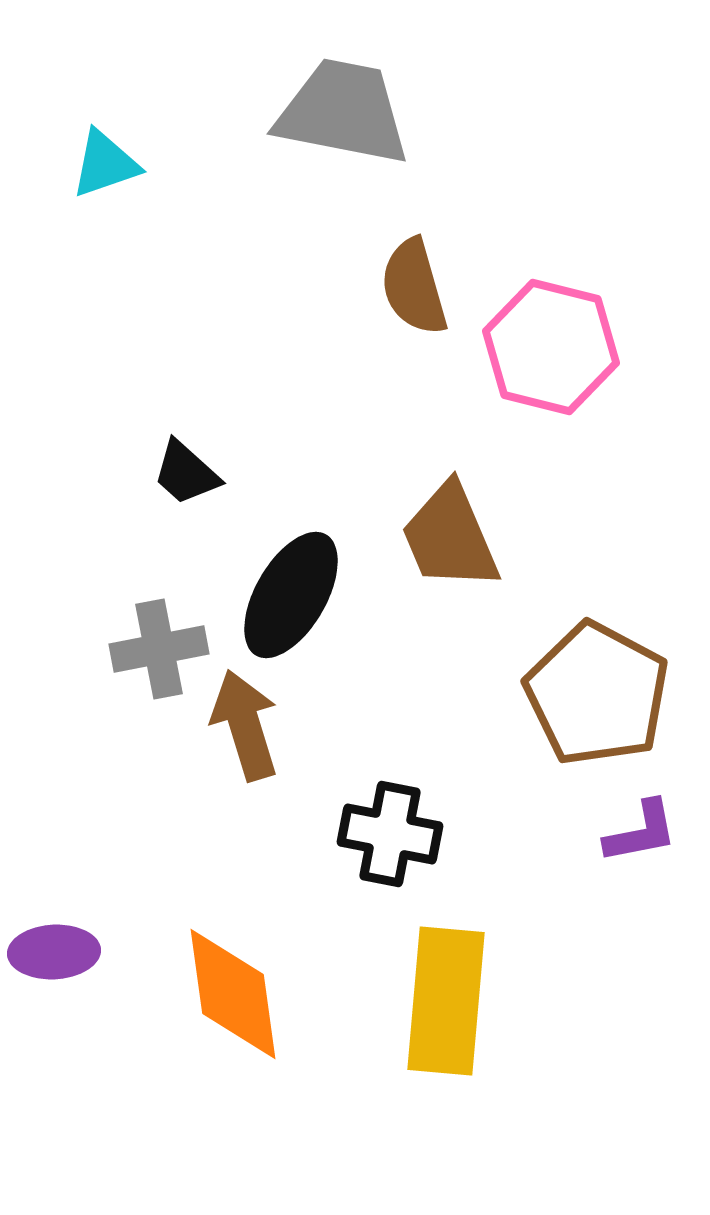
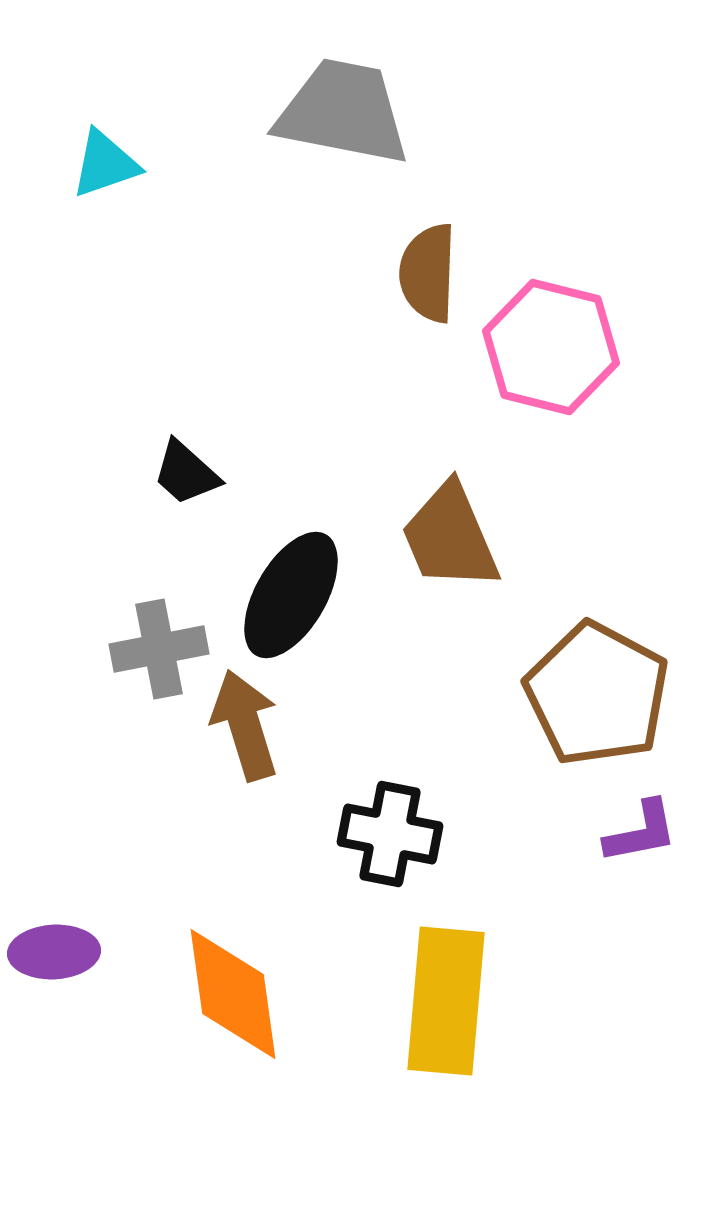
brown semicircle: moved 14 px right, 14 px up; rotated 18 degrees clockwise
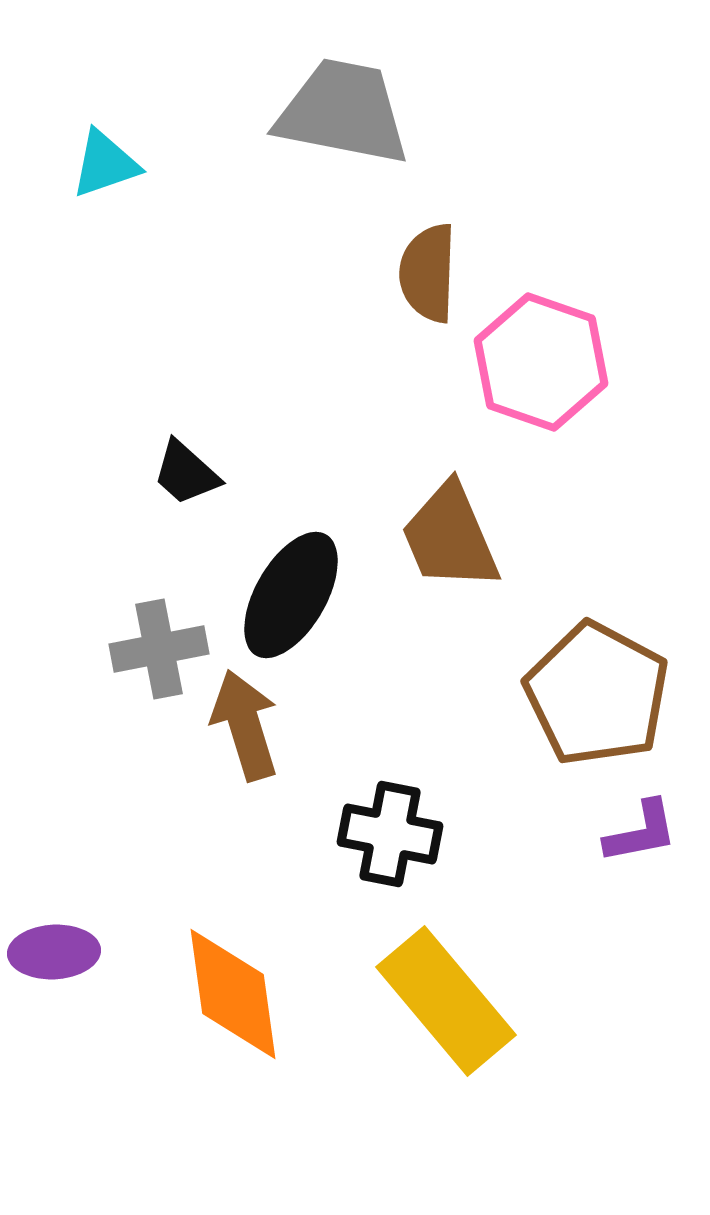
pink hexagon: moved 10 px left, 15 px down; rotated 5 degrees clockwise
yellow rectangle: rotated 45 degrees counterclockwise
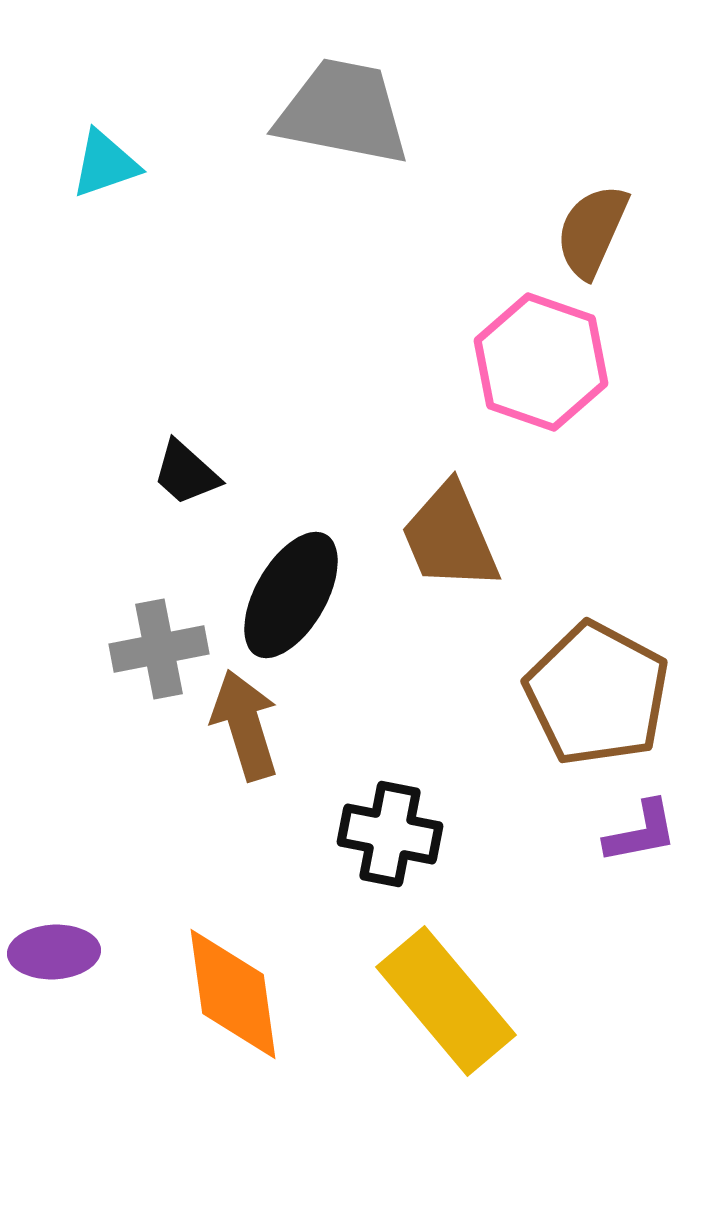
brown semicircle: moved 164 px right, 42 px up; rotated 22 degrees clockwise
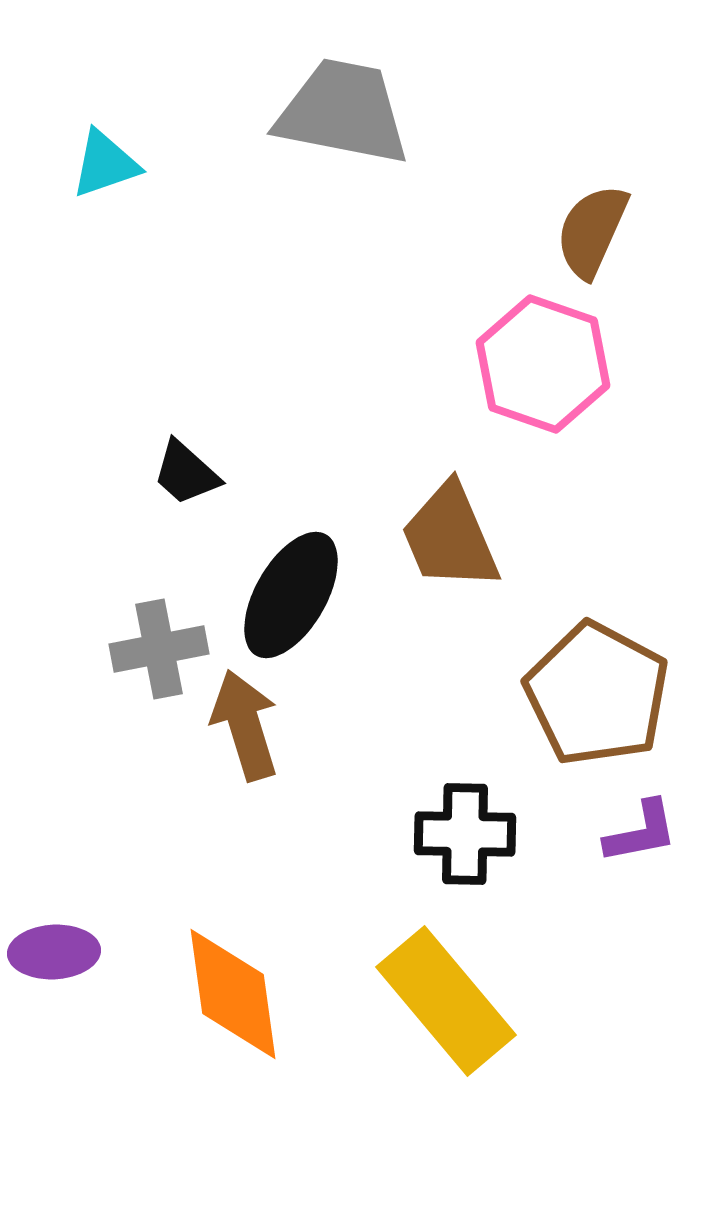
pink hexagon: moved 2 px right, 2 px down
black cross: moved 75 px right; rotated 10 degrees counterclockwise
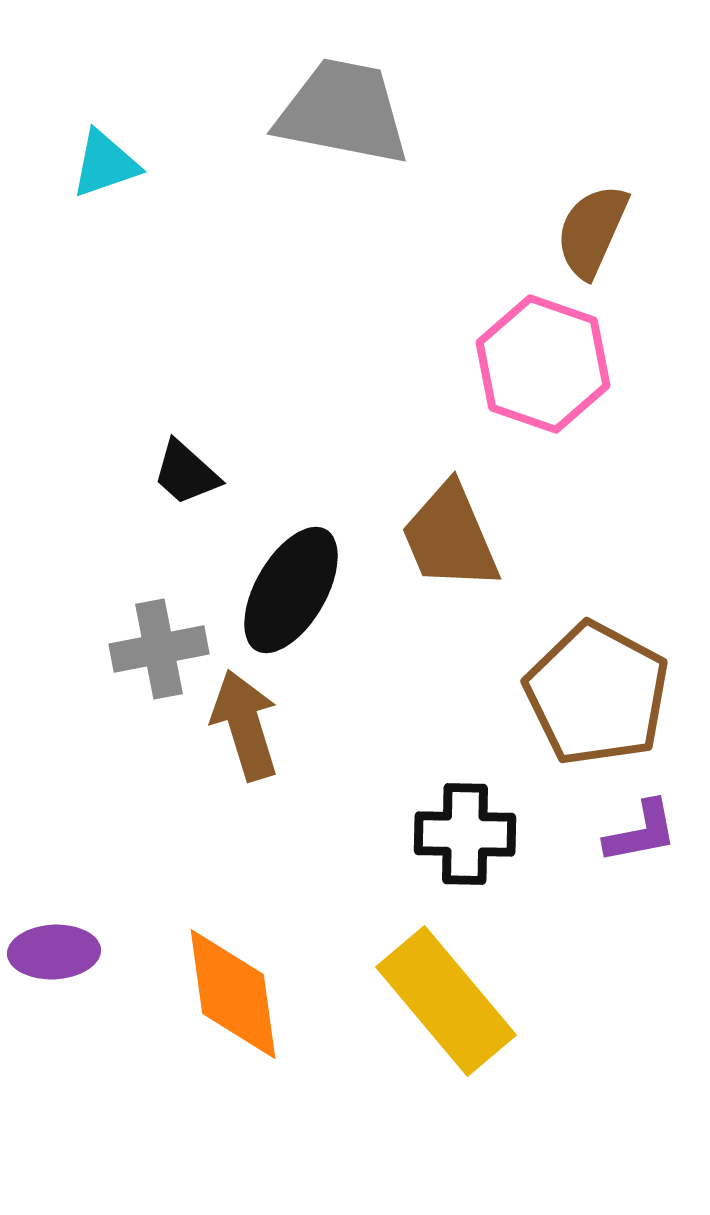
black ellipse: moved 5 px up
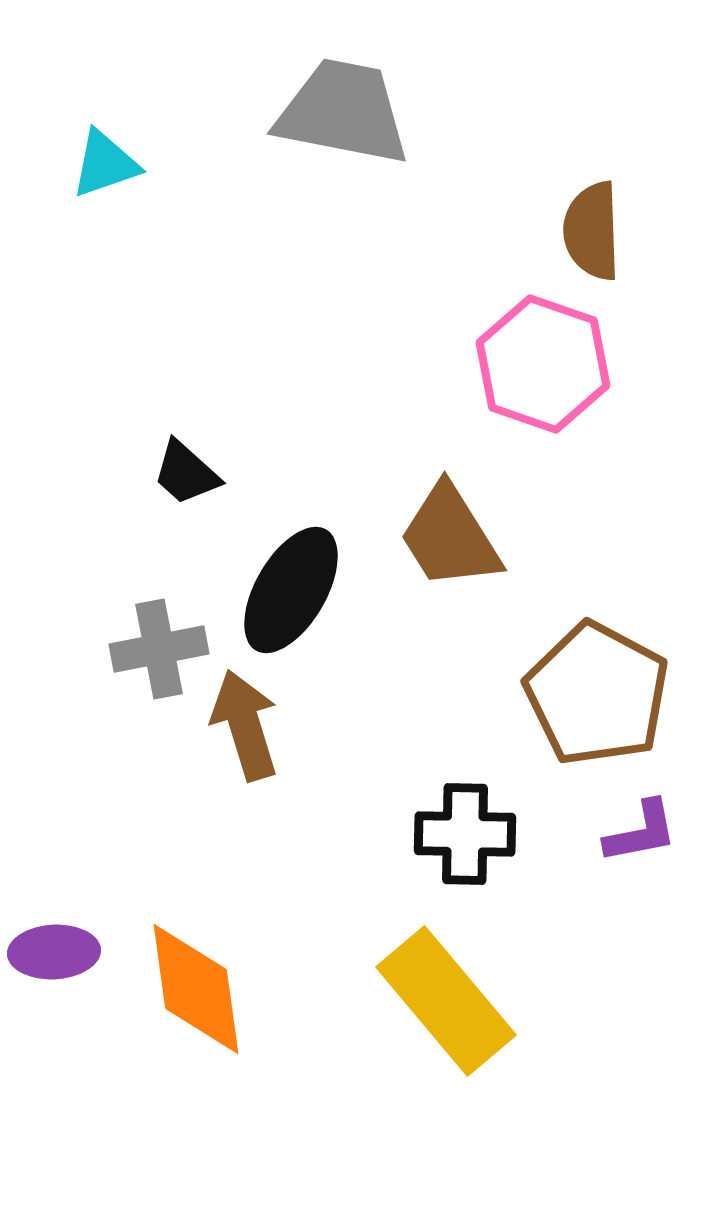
brown semicircle: rotated 26 degrees counterclockwise
brown trapezoid: rotated 9 degrees counterclockwise
orange diamond: moved 37 px left, 5 px up
